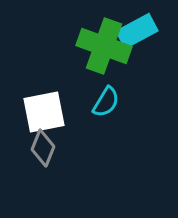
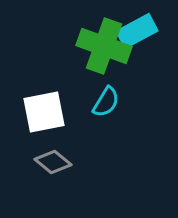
gray diamond: moved 10 px right, 14 px down; rotated 72 degrees counterclockwise
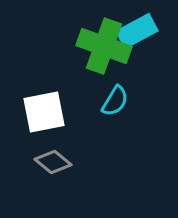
cyan semicircle: moved 9 px right, 1 px up
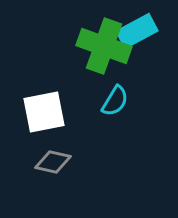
gray diamond: rotated 27 degrees counterclockwise
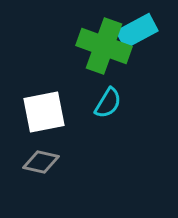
cyan semicircle: moved 7 px left, 2 px down
gray diamond: moved 12 px left
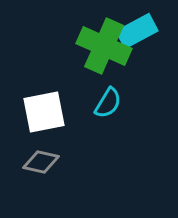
green cross: rotated 4 degrees clockwise
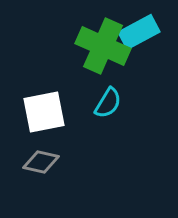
cyan rectangle: moved 2 px right, 1 px down
green cross: moved 1 px left
